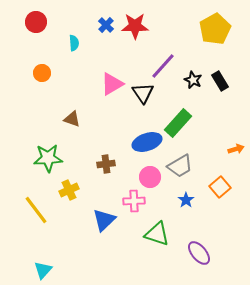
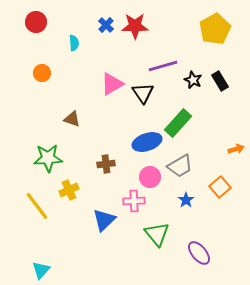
purple line: rotated 32 degrees clockwise
yellow line: moved 1 px right, 4 px up
green triangle: rotated 32 degrees clockwise
cyan triangle: moved 2 px left
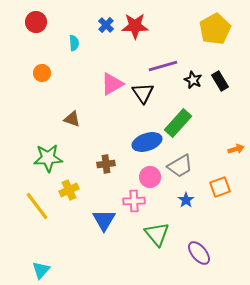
orange square: rotated 20 degrees clockwise
blue triangle: rotated 15 degrees counterclockwise
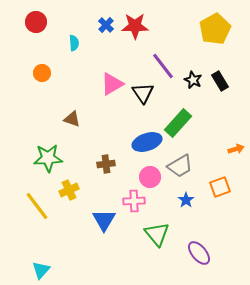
purple line: rotated 68 degrees clockwise
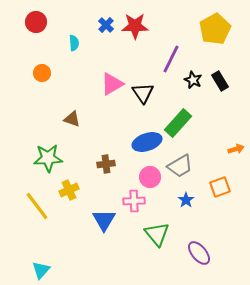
purple line: moved 8 px right, 7 px up; rotated 64 degrees clockwise
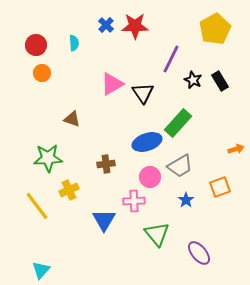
red circle: moved 23 px down
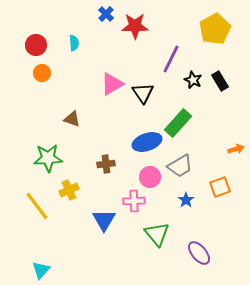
blue cross: moved 11 px up
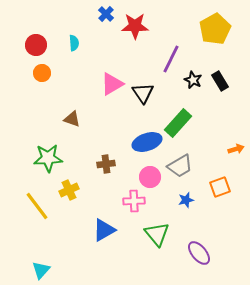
blue star: rotated 21 degrees clockwise
blue triangle: moved 10 px down; rotated 30 degrees clockwise
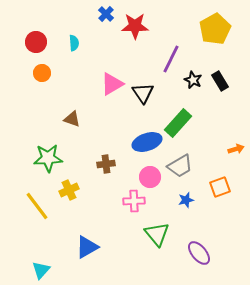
red circle: moved 3 px up
blue triangle: moved 17 px left, 17 px down
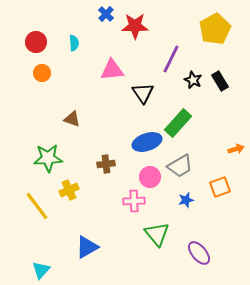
pink triangle: moved 14 px up; rotated 25 degrees clockwise
